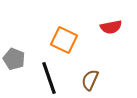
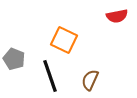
red semicircle: moved 6 px right, 11 px up
black line: moved 1 px right, 2 px up
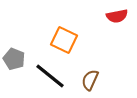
black line: rotated 32 degrees counterclockwise
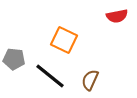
gray pentagon: rotated 15 degrees counterclockwise
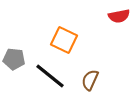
red semicircle: moved 2 px right
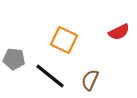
red semicircle: moved 16 px down; rotated 15 degrees counterclockwise
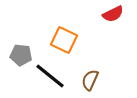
red semicircle: moved 6 px left, 18 px up
gray pentagon: moved 7 px right, 4 px up
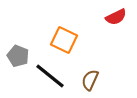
red semicircle: moved 3 px right, 3 px down
gray pentagon: moved 3 px left, 1 px down; rotated 15 degrees clockwise
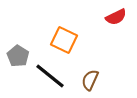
gray pentagon: rotated 10 degrees clockwise
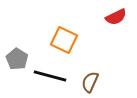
gray pentagon: moved 1 px left, 3 px down
black line: rotated 24 degrees counterclockwise
brown semicircle: moved 2 px down
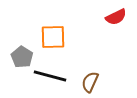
orange square: moved 11 px left, 3 px up; rotated 28 degrees counterclockwise
gray pentagon: moved 5 px right, 2 px up
